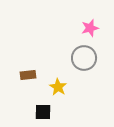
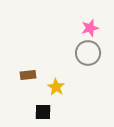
gray circle: moved 4 px right, 5 px up
yellow star: moved 2 px left
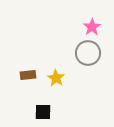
pink star: moved 2 px right, 1 px up; rotated 18 degrees counterclockwise
yellow star: moved 9 px up
